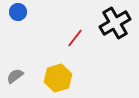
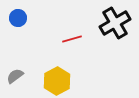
blue circle: moved 6 px down
red line: moved 3 px left, 1 px down; rotated 36 degrees clockwise
yellow hexagon: moved 1 px left, 3 px down; rotated 12 degrees counterclockwise
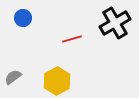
blue circle: moved 5 px right
gray semicircle: moved 2 px left, 1 px down
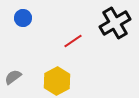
red line: moved 1 px right, 2 px down; rotated 18 degrees counterclockwise
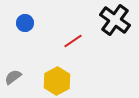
blue circle: moved 2 px right, 5 px down
black cross: moved 3 px up; rotated 24 degrees counterclockwise
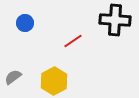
black cross: rotated 32 degrees counterclockwise
yellow hexagon: moved 3 px left
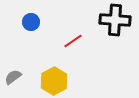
blue circle: moved 6 px right, 1 px up
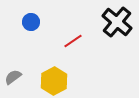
black cross: moved 2 px right, 2 px down; rotated 36 degrees clockwise
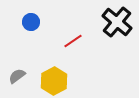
gray semicircle: moved 4 px right, 1 px up
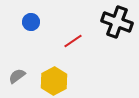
black cross: rotated 20 degrees counterclockwise
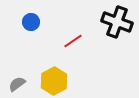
gray semicircle: moved 8 px down
